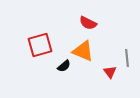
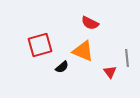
red semicircle: moved 2 px right
black semicircle: moved 2 px left, 1 px down
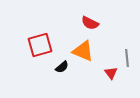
red triangle: moved 1 px right, 1 px down
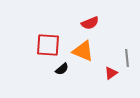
red semicircle: rotated 48 degrees counterclockwise
red square: moved 8 px right; rotated 20 degrees clockwise
black semicircle: moved 2 px down
red triangle: rotated 32 degrees clockwise
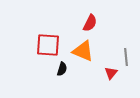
red semicircle: rotated 42 degrees counterclockwise
gray line: moved 1 px left, 1 px up
black semicircle: rotated 32 degrees counterclockwise
red triangle: rotated 16 degrees counterclockwise
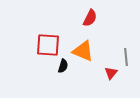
red semicircle: moved 5 px up
black semicircle: moved 1 px right, 3 px up
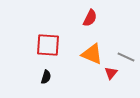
orange triangle: moved 9 px right, 3 px down
gray line: rotated 60 degrees counterclockwise
black semicircle: moved 17 px left, 11 px down
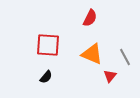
gray line: moved 1 px left; rotated 36 degrees clockwise
red triangle: moved 1 px left, 3 px down
black semicircle: rotated 24 degrees clockwise
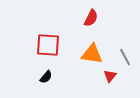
red semicircle: moved 1 px right
orange triangle: rotated 15 degrees counterclockwise
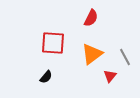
red square: moved 5 px right, 2 px up
orange triangle: rotated 45 degrees counterclockwise
